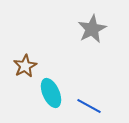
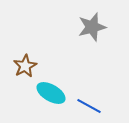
gray star: moved 2 px up; rotated 12 degrees clockwise
cyan ellipse: rotated 36 degrees counterclockwise
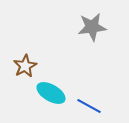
gray star: rotated 8 degrees clockwise
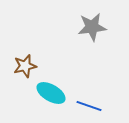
brown star: rotated 15 degrees clockwise
blue line: rotated 10 degrees counterclockwise
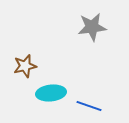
cyan ellipse: rotated 36 degrees counterclockwise
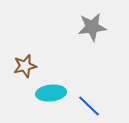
blue line: rotated 25 degrees clockwise
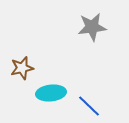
brown star: moved 3 px left, 2 px down
